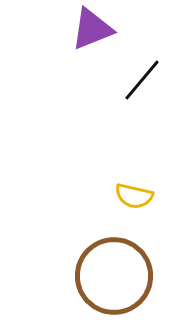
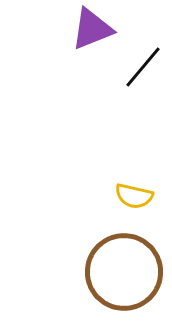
black line: moved 1 px right, 13 px up
brown circle: moved 10 px right, 4 px up
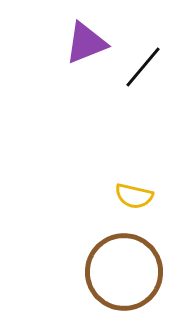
purple triangle: moved 6 px left, 14 px down
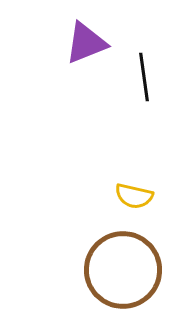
black line: moved 1 px right, 10 px down; rotated 48 degrees counterclockwise
brown circle: moved 1 px left, 2 px up
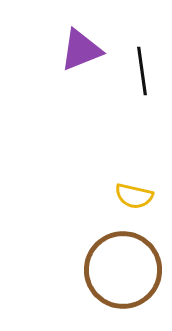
purple triangle: moved 5 px left, 7 px down
black line: moved 2 px left, 6 px up
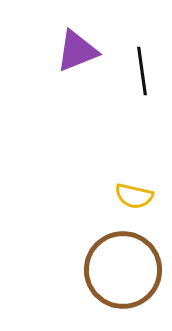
purple triangle: moved 4 px left, 1 px down
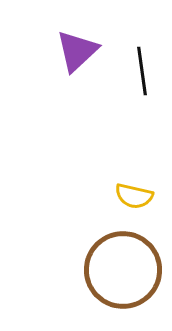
purple triangle: rotated 21 degrees counterclockwise
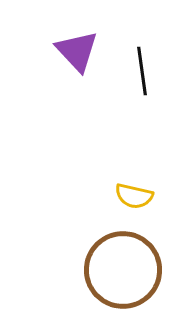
purple triangle: rotated 30 degrees counterclockwise
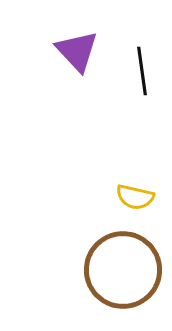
yellow semicircle: moved 1 px right, 1 px down
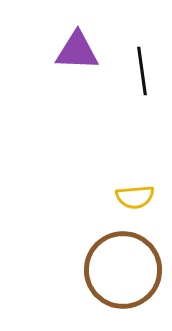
purple triangle: rotated 45 degrees counterclockwise
yellow semicircle: rotated 18 degrees counterclockwise
